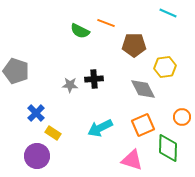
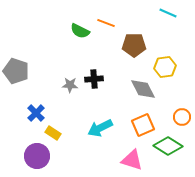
green diamond: moved 2 px up; rotated 60 degrees counterclockwise
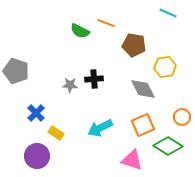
brown pentagon: rotated 10 degrees clockwise
yellow rectangle: moved 3 px right
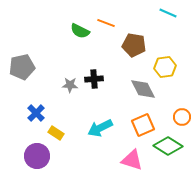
gray pentagon: moved 6 px right, 4 px up; rotated 30 degrees counterclockwise
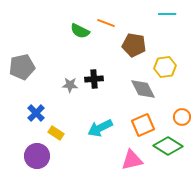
cyan line: moved 1 px left, 1 px down; rotated 24 degrees counterclockwise
pink triangle: rotated 30 degrees counterclockwise
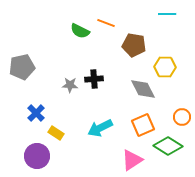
yellow hexagon: rotated 10 degrees clockwise
pink triangle: rotated 20 degrees counterclockwise
